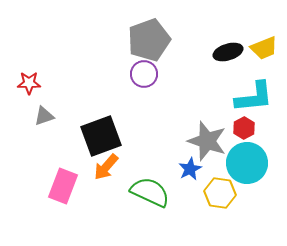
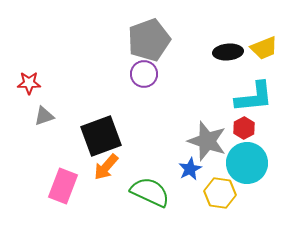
black ellipse: rotated 12 degrees clockwise
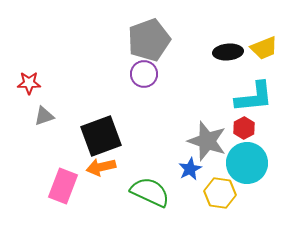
orange arrow: moved 5 px left; rotated 36 degrees clockwise
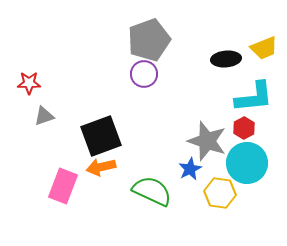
black ellipse: moved 2 px left, 7 px down
green semicircle: moved 2 px right, 1 px up
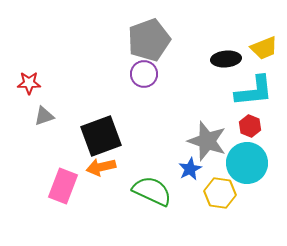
cyan L-shape: moved 6 px up
red hexagon: moved 6 px right, 2 px up; rotated 10 degrees counterclockwise
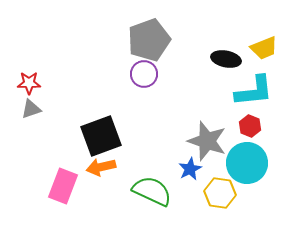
black ellipse: rotated 16 degrees clockwise
gray triangle: moved 13 px left, 7 px up
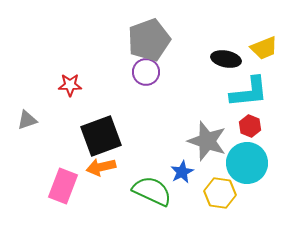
purple circle: moved 2 px right, 2 px up
red star: moved 41 px right, 2 px down
cyan L-shape: moved 5 px left, 1 px down
gray triangle: moved 4 px left, 11 px down
blue star: moved 8 px left, 3 px down
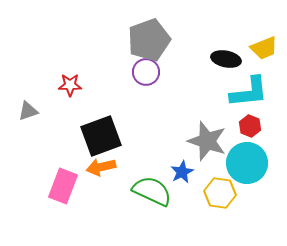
gray triangle: moved 1 px right, 9 px up
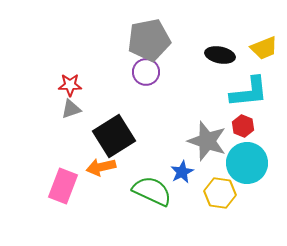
gray pentagon: rotated 9 degrees clockwise
black ellipse: moved 6 px left, 4 px up
gray triangle: moved 43 px right, 2 px up
red hexagon: moved 7 px left
black square: moved 13 px right; rotated 12 degrees counterclockwise
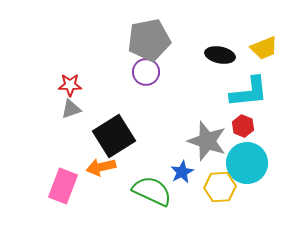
yellow hexagon: moved 6 px up; rotated 12 degrees counterclockwise
